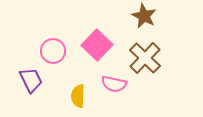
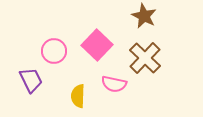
pink circle: moved 1 px right
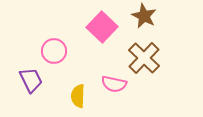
pink square: moved 5 px right, 18 px up
brown cross: moved 1 px left
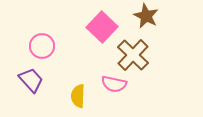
brown star: moved 2 px right
pink circle: moved 12 px left, 5 px up
brown cross: moved 11 px left, 3 px up
purple trapezoid: rotated 16 degrees counterclockwise
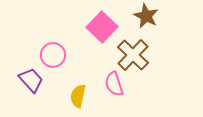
pink circle: moved 11 px right, 9 px down
pink semicircle: rotated 60 degrees clockwise
yellow semicircle: rotated 10 degrees clockwise
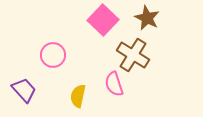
brown star: moved 1 px right, 2 px down
pink square: moved 1 px right, 7 px up
brown cross: rotated 12 degrees counterclockwise
purple trapezoid: moved 7 px left, 10 px down
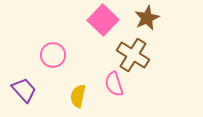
brown star: rotated 20 degrees clockwise
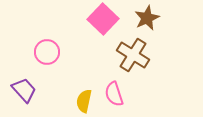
pink square: moved 1 px up
pink circle: moved 6 px left, 3 px up
pink semicircle: moved 10 px down
yellow semicircle: moved 6 px right, 5 px down
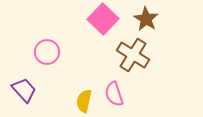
brown star: moved 1 px left, 1 px down; rotated 15 degrees counterclockwise
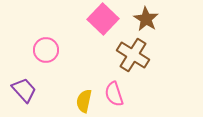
pink circle: moved 1 px left, 2 px up
